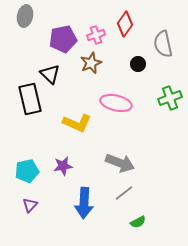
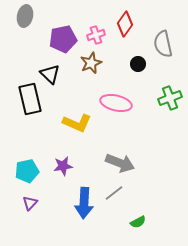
gray line: moved 10 px left
purple triangle: moved 2 px up
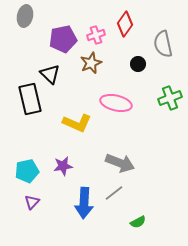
purple triangle: moved 2 px right, 1 px up
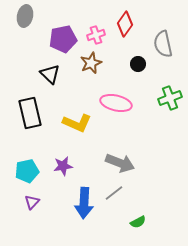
black rectangle: moved 14 px down
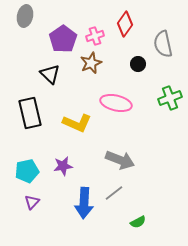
pink cross: moved 1 px left, 1 px down
purple pentagon: rotated 24 degrees counterclockwise
gray arrow: moved 3 px up
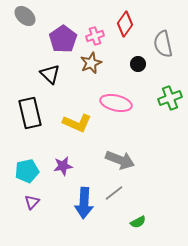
gray ellipse: rotated 60 degrees counterclockwise
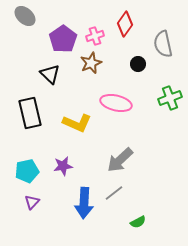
gray arrow: rotated 116 degrees clockwise
